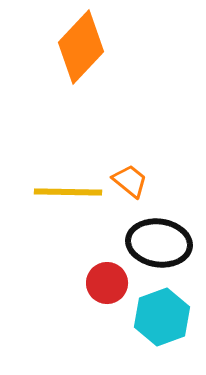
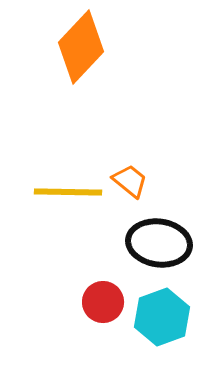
red circle: moved 4 px left, 19 px down
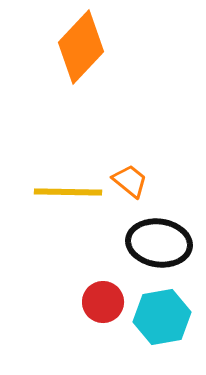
cyan hexagon: rotated 10 degrees clockwise
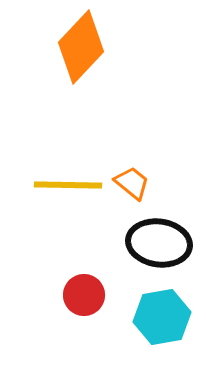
orange trapezoid: moved 2 px right, 2 px down
yellow line: moved 7 px up
red circle: moved 19 px left, 7 px up
